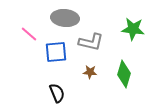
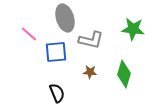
gray ellipse: rotated 68 degrees clockwise
gray L-shape: moved 2 px up
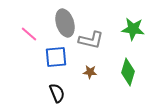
gray ellipse: moved 5 px down
blue square: moved 5 px down
green diamond: moved 4 px right, 2 px up
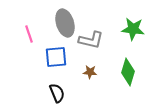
pink line: rotated 30 degrees clockwise
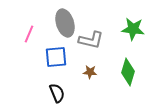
pink line: rotated 42 degrees clockwise
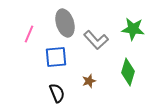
gray L-shape: moved 5 px right; rotated 35 degrees clockwise
brown star: moved 1 px left, 9 px down; rotated 24 degrees counterclockwise
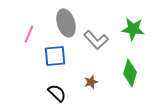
gray ellipse: moved 1 px right
blue square: moved 1 px left, 1 px up
green diamond: moved 2 px right, 1 px down
brown star: moved 2 px right, 1 px down
black semicircle: rotated 24 degrees counterclockwise
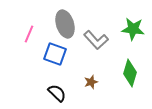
gray ellipse: moved 1 px left, 1 px down
blue square: moved 2 px up; rotated 25 degrees clockwise
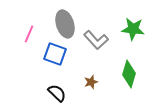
green diamond: moved 1 px left, 1 px down
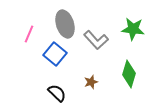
blue square: rotated 20 degrees clockwise
